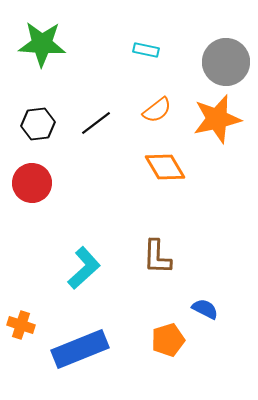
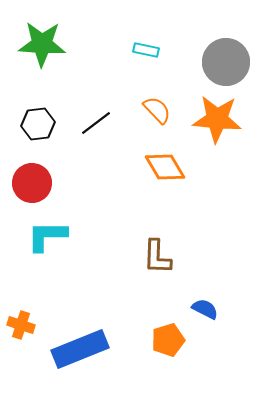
orange semicircle: rotated 96 degrees counterclockwise
orange star: rotated 18 degrees clockwise
cyan L-shape: moved 37 px left, 32 px up; rotated 138 degrees counterclockwise
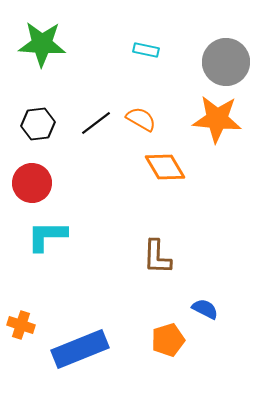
orange semicircle: moved 16 px left, 9 px down; rotated 16 degrees counterclockwise
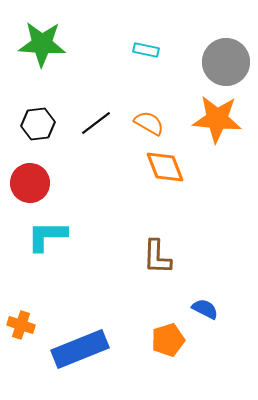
orange semicircle: moved 8 px right, 4 px down
orange diamond: rotated 9 degrees clockwise
red circle: moved 2 px left
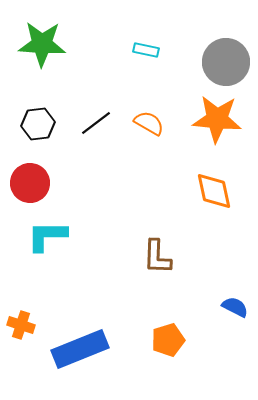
orange diamond: moved 49 px right, 24 px down; rotated 9 degrees clockwise
blue semicircle: moved 30 px right, 2 px up
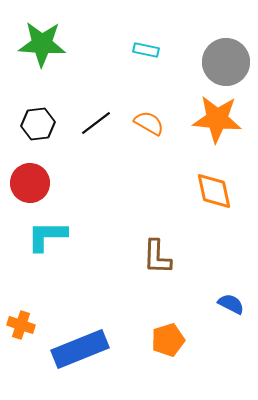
blue semicircle: moved 4 px left, 3 px up
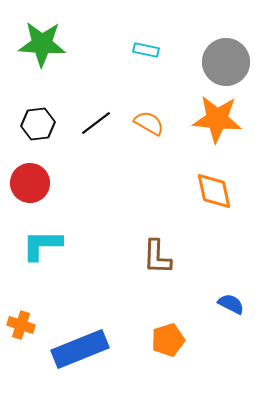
cyan L-shape: moved 5 px left, 9 px down
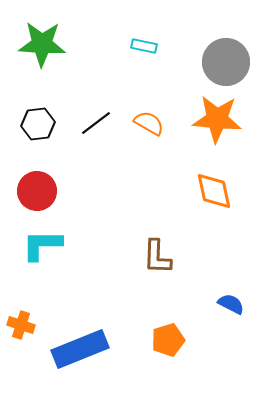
cyan rectangle: moved 2 px left, 4 px up
red circle: moved 7 px right, 8 px down
